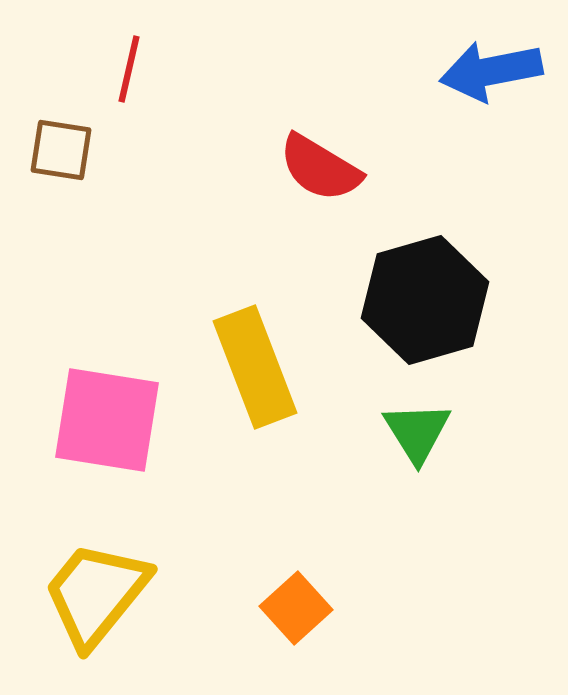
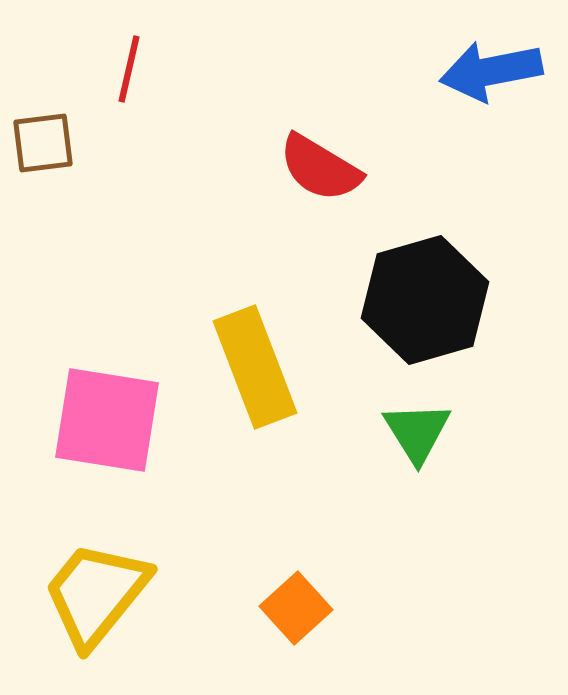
brown square: moved 18 px left, 7 px up; rotated 16 degrees counterclockwise
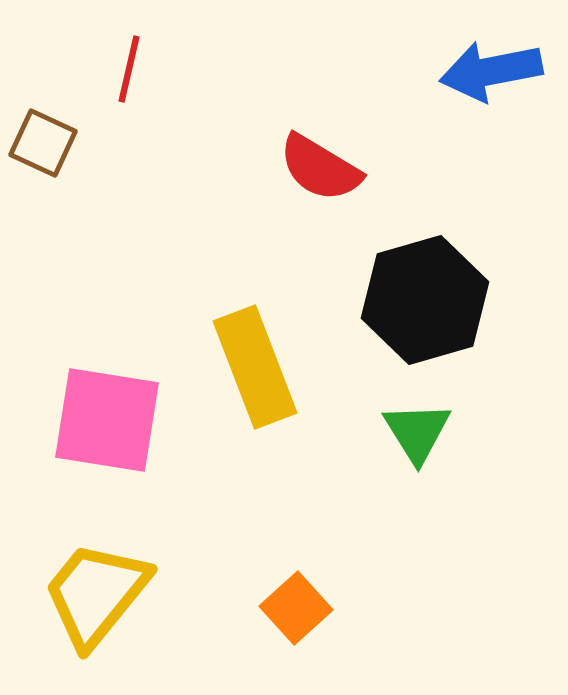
brown square: rotated 32 degrees clockwise
